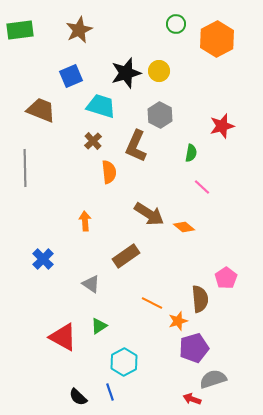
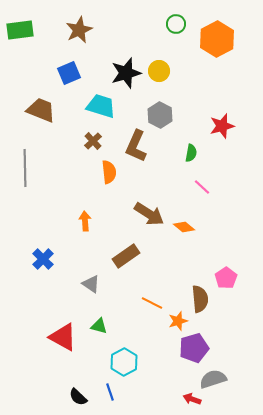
blue square: moved 2 px left, 3 px up
green triangle: rotated 48 degrees clockwise
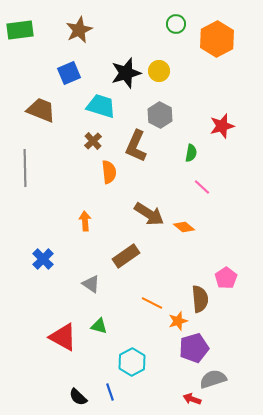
cyan hexagon: moved 8 px right
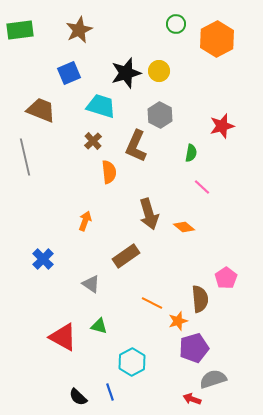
gray line: moved 11 px up; rotated 12 degrees counterclockwise
brown arrow: rotated 40 degrees clockwise
orange arrow: rotated 24 degrees clockwise
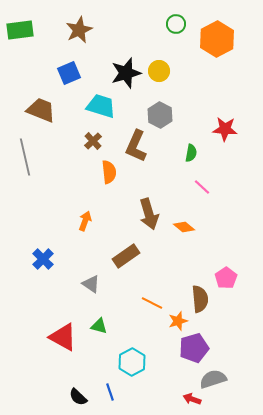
red star: moved 3 px right, 3 px down; rotated 20 degrees clockwise
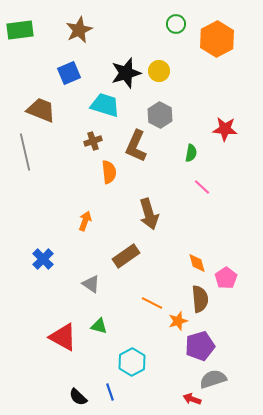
cyan trapezoid: moved 4 px right, 1 px up
brown cross: rotated 24 degrees clockwise
gray line: moved 5 px up
orange diamond: moved 13 px right, 36 px down; rotated 35 degrees clockwise
purple pentagon: moved 6 px right, 2 px up
